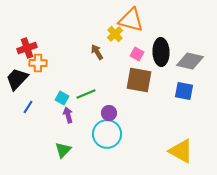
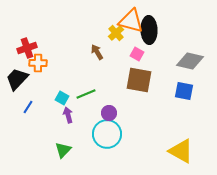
orange triangle: moved 1 px down
yellow cross: moved 1 px right, 1 px up
black ellipse: moved 12 px left, 22 px up
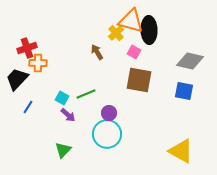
pink square: moved 3 px left, 2 px up
purple arrow: rotated 147 degrees clockwise
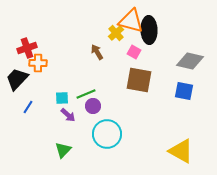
cyan square: rotated 32 degrees counterclockwise
purple circle: moved 16 px left, 7 px up
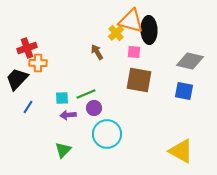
pink square: rotated 24 degrees counterclockwise
purple circle: moved 1 px right, 2 px down
purple arrow: rotated 133 degrees clockwise
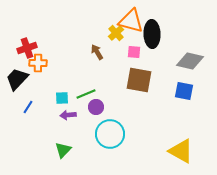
black ellipse: moved 3 px right, 4 px down
purple circle: moved 2 px right, 1 px up
cyan circle: moved 3 px right
